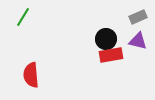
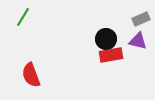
gray rectangle: moved 3 px right, 2 px down
red semicircle: rotated 15 degrees counterclockwise
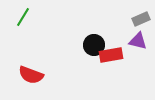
black circle: moved 12 px left, 6 px down
red semicircle: rotated 50 degrees counterclockwise
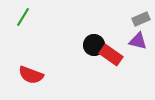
red rectangle: rotated 45 degrees clockwise
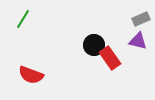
green line: moved 2 px down
red rectangle: moved 1 px left, 3 px down; rotated 20 degrees clockwise
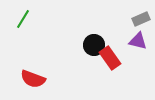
red semicircle: moved 2 px right, 4 px down
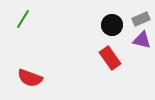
purple triangle: moved 4 px right, 1 px up
black circle: moved 18 px right, 20 px up
red semicircle: moved 3 px left, 1 px up
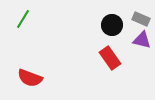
gray rectangle: rotated 48 degrees clockwise
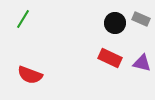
black circle: moved 3 px right, 2 px up
purple triangle: moved 23 px down
red rectangle: rotated 30 degrees counterclockwise
red semicircle: moved 3 px up
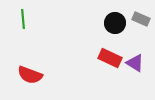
green line: rotated 36 degrees counterclockwise
purple triangle: moved 7 px left; rotated 18 degrees clockwise
